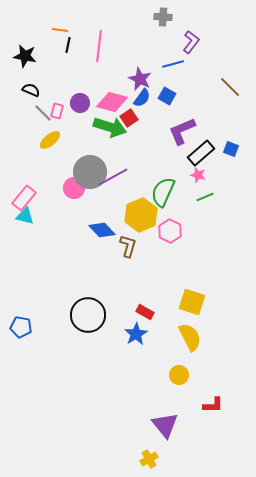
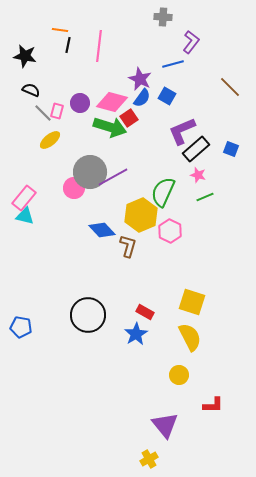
black rectangle at (201, 153): moved 5 px left, 4 px up
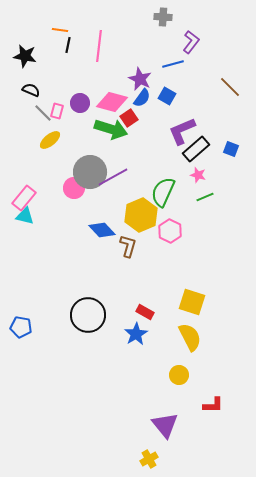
green arrow at (110, 127): moved 1 px right, 2 px down
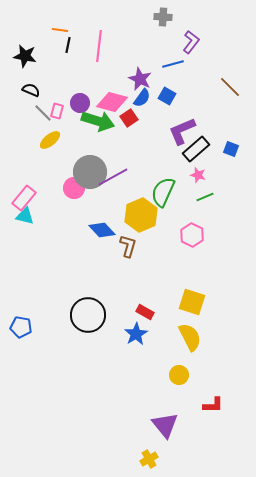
green arrow at (111, 129): moved 13 px left, 8 px up
pink hexagon at (170, 231): moved 22 px right, 4 px down
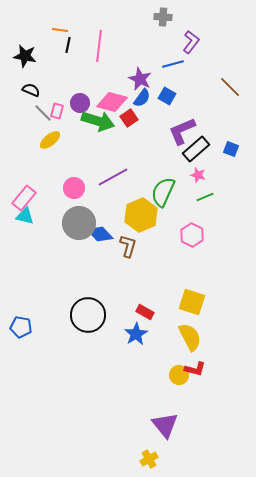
gray circle at (90, 172): moved 11 px left, 51 px down
blue diamond at (102, 230): moved 2 px left, 4 px down
red L-shape at (213, 405): moved 18 px left, 36 px up; rotated 15 degrees clockwise
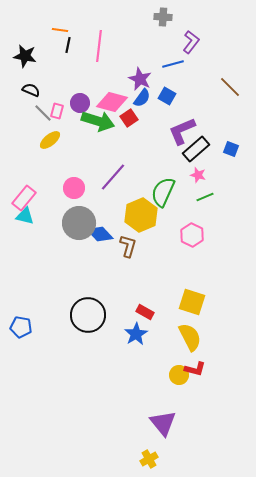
purple line at (113, 177): rotated 20 degrees counterclockwise
purple triangle at (165, 425): moved 2 px left, 2 px up
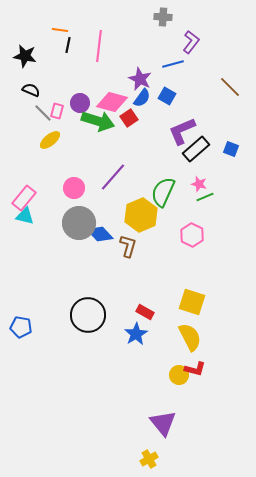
pink star at (198, 175): moved 1 px right, 9 px down
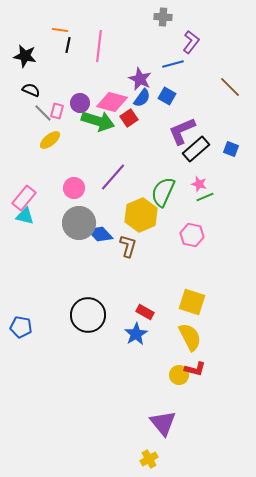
pink hexagon at (192, 235): rotated 15 degrees counterclockwise
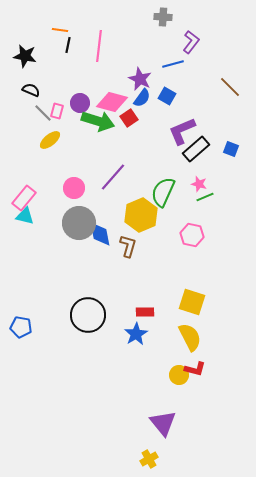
blue diamond at (100, 234): rotated 32 degrees clockwise
red rectangle at (145, 312): rotated 30 degrees counterclockwise
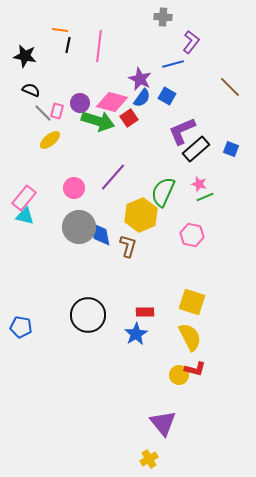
gray circle at (79, 223): moved 4 px down
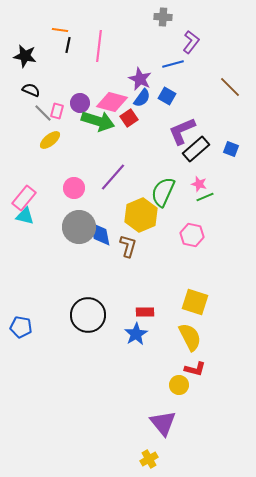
yellow square at (192, 302): moved 3 px right
yellow circle at (179, 375): moved 10 px down
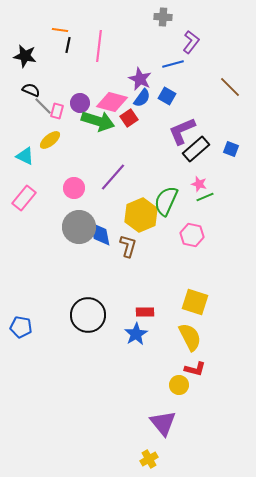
gray line at (43, 113): moved 7 px up
green semicircle at (163, 192): moved 3 px right, 9 px down
cyan triangle at (25, 216): moved 60 px up; rotated 12 degrees clockwise
